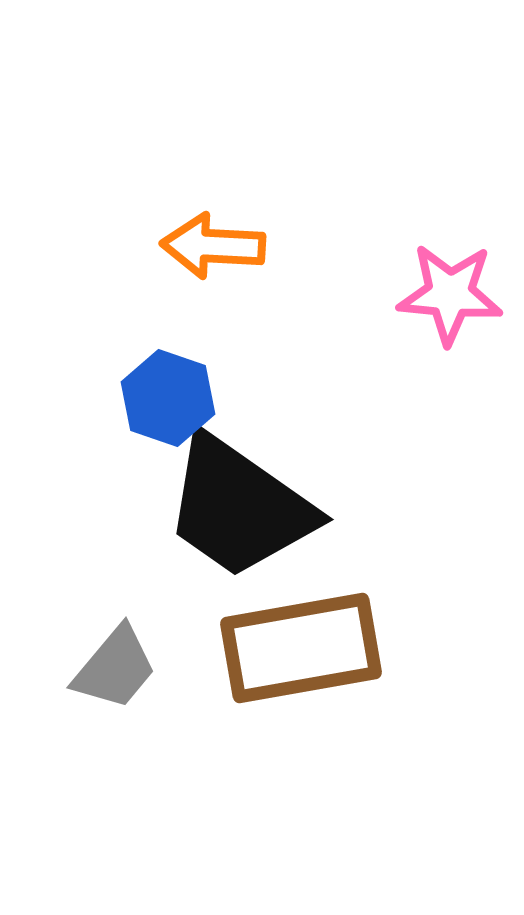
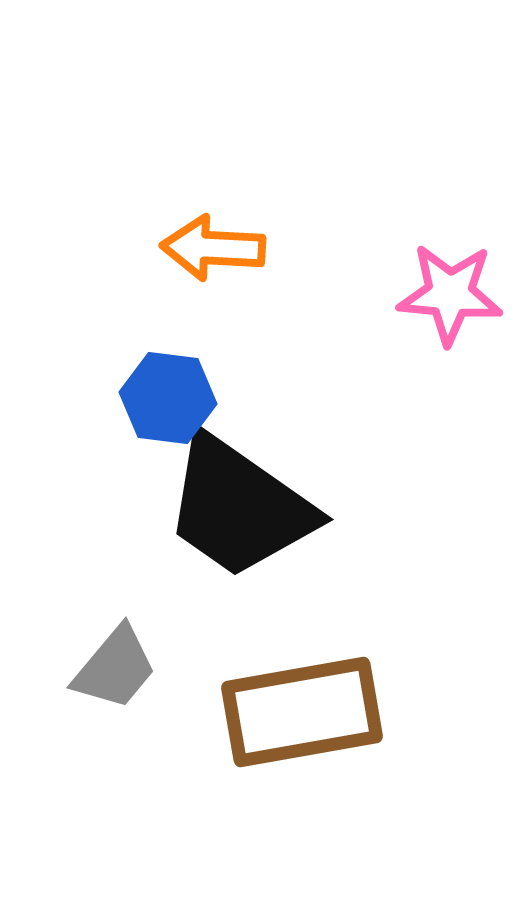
orange arrow: moved 2 px down
blue hexagon: rotated 12 degrees counterclockwise
brown rectangle: moved 1 px right, 64 px down
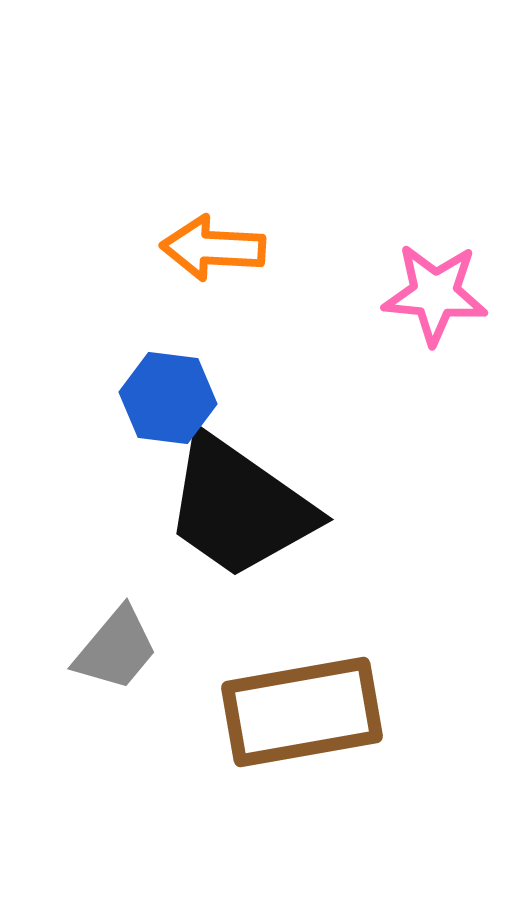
pink star: moved 15 px left
gray trapezoid: moved 1 px right, 19 px up
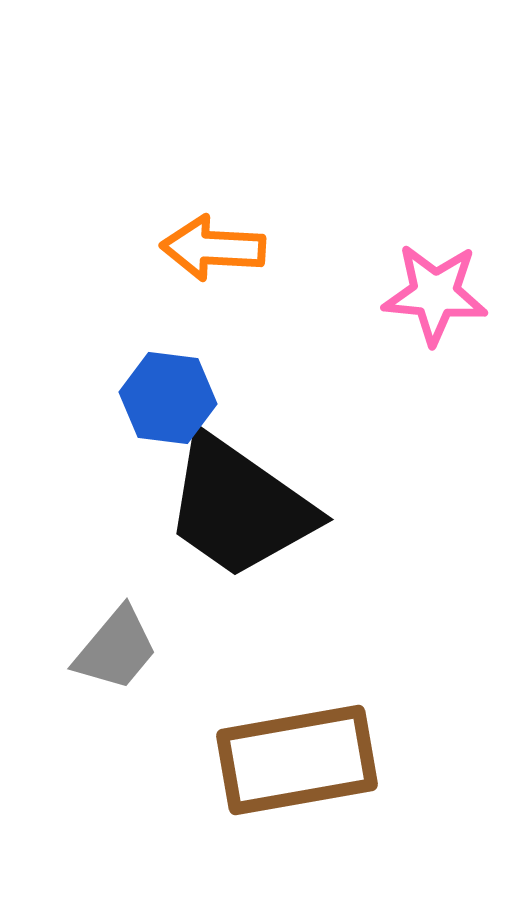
brown rectangle: moved 5 px left, 48 px down
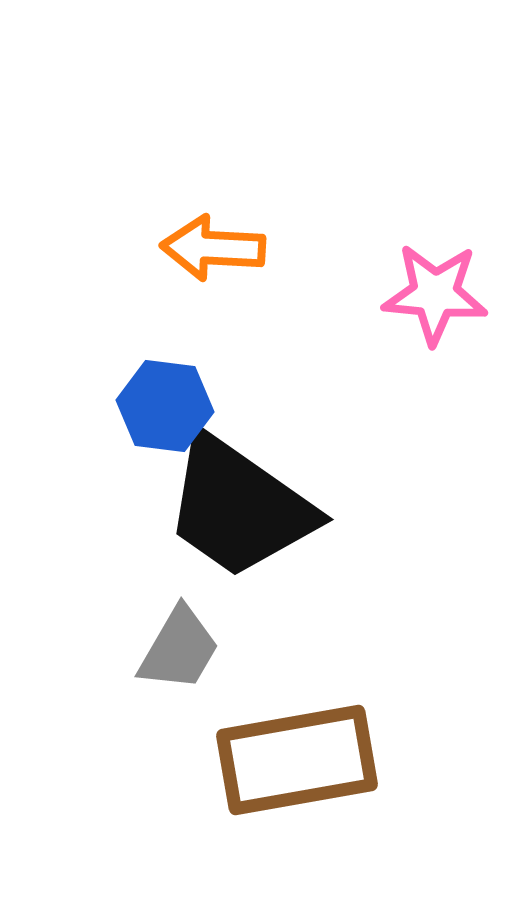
blue hexagon: moved 3 px left, 8 px down
gray trapezoid: moved 63 px right; rotated 10 degrees counterclockwise
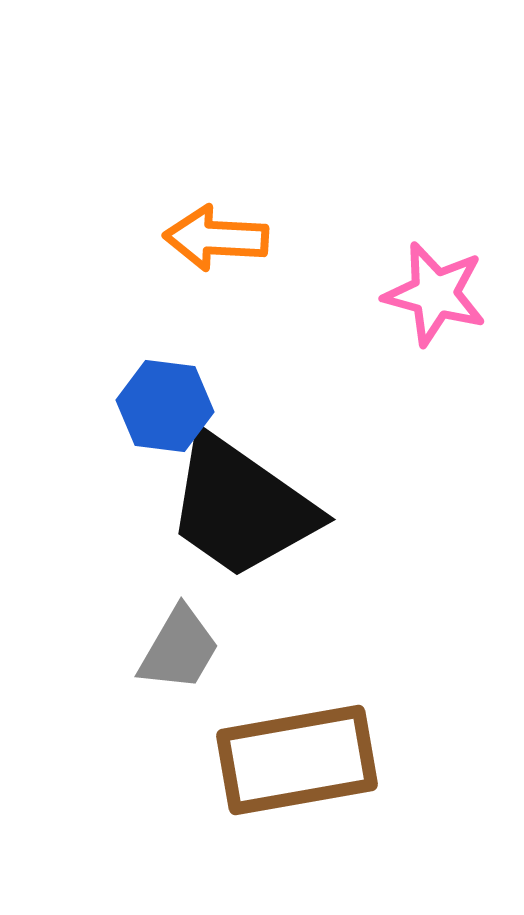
orange arrow: moved 3 px right, 10 px up
pink star: rotated 10 degrees clockwise
black trapezoid: moved 2 px right
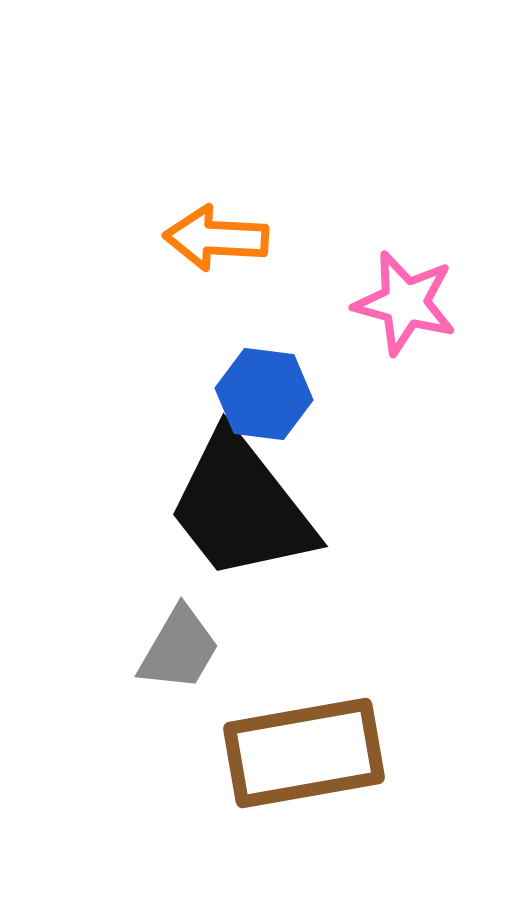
pink star: moved 30 px left, 9 px down
blue hexagon: moved 99 px right, 12 px up
black trapezoid: rotated 17 degrees clockwise
brown rectangle: moved 7 px right, 7 px up
